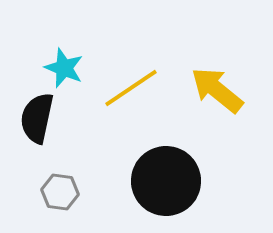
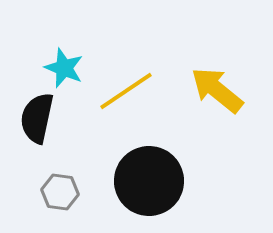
yellow line: moved 5 px left, 3 px down
black circle: moved 17 px left
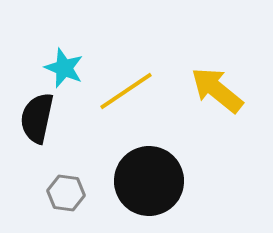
gray hexagon: moved 6 px right, 1 px down
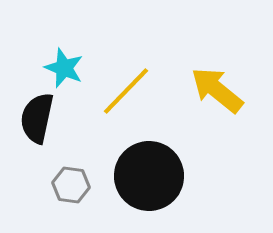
yellow line: rotated 12 degrees counterclockwise
black circle: moved 5 px up
gray hexagon: moved 5 px right, 8 px up
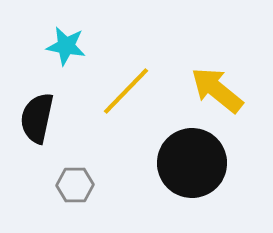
cyan star: moved 2 px right, 22 px up; rotated 12 degrees counterclockwise
black circle: moved 43 px right, 13 px up
gray hexagon: moved 4 px right; rotated 9 degrees counterclockwise
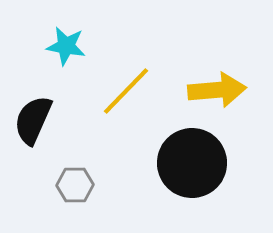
yellow arrow: rotated 136 degrees clockwise
black semicircle: moved 4 px left, 2 px down; rotated 12 degrees clockwise
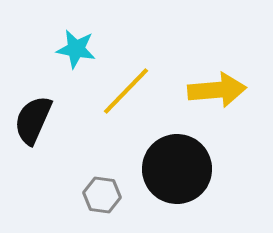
cyan star: moved 10 px right, 3 px down
black circle: moved 15 px left, 6 px down
gray hexagon: moved 27 px right, 10 px down; rotated 9 degrees clockwise
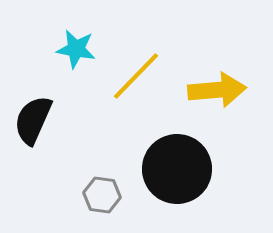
yellow line: moved 10 px right, 15 px up
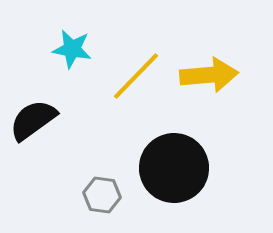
cyan star: moved 4 px left
yellow arrow: moved 8 px left, 15 px up
black semicircle: rotated 30 degrees clockwise
black circle: moved 3 px left, 1 px up
